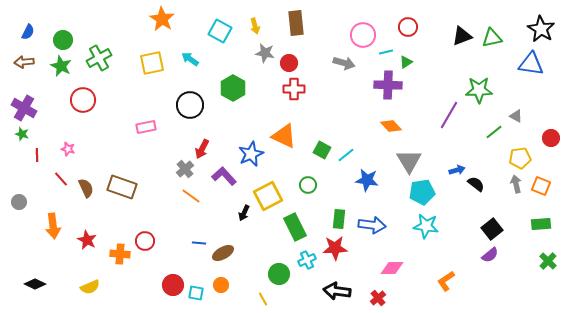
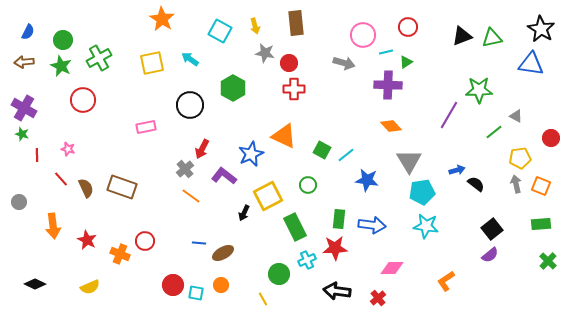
purple L-shape at (224, 176): rotated 10 degrees counterclockwise
orange cross at (120, 254): rotated 18 degrees clockwise
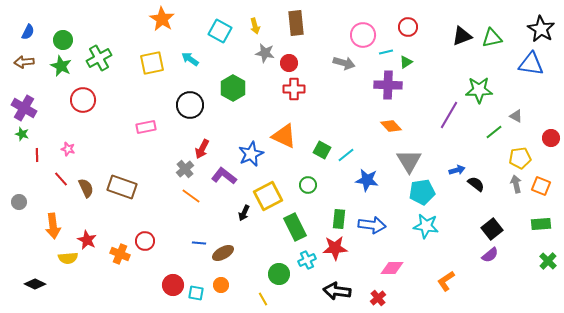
yellow semicircle at (90, 287): moved 22 px left, 29 px up; rotated 18 degrees clockwise
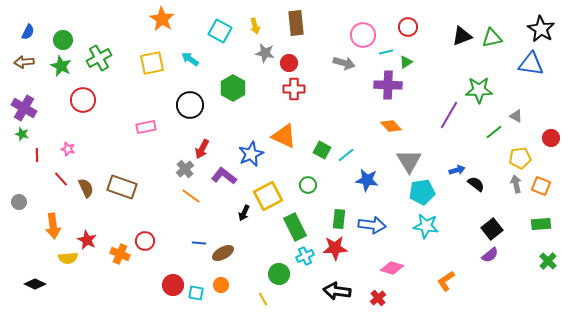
cyan cross at (307, 260): moved 2 px left, 4 px up
pink diamond at (392, 268): rotated 15 degrees clockwise
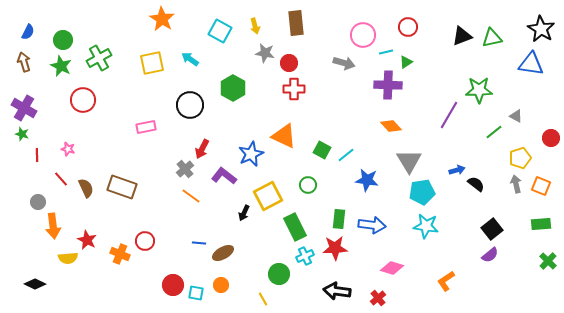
brown arrow at (24, 62): rotated 78 degrees clockwise
yellow pentagon at (520, 158): rotated 10 degrees counterclockwise
gray circle at (19, 202): moved 19 px right
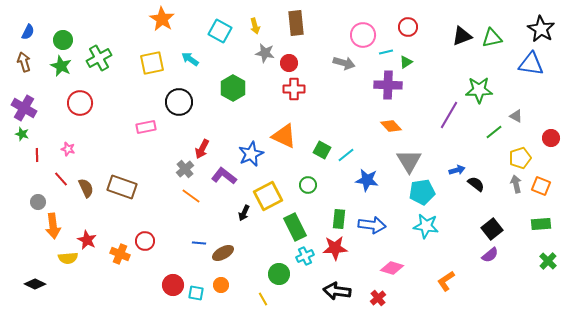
red circle at (83, 100): moved 3 px left, 3 px down
black circle at (190, 105): moved 11 px left, 3 px up
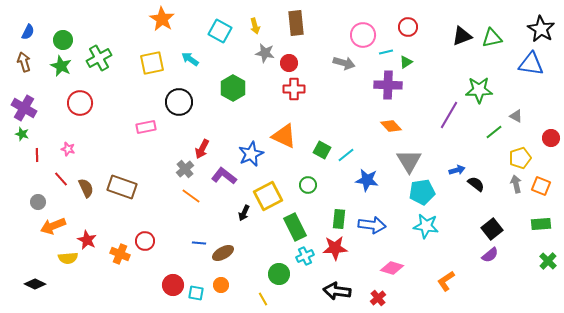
orange arrow at (53, 226): rotated 75 degrees clockwise
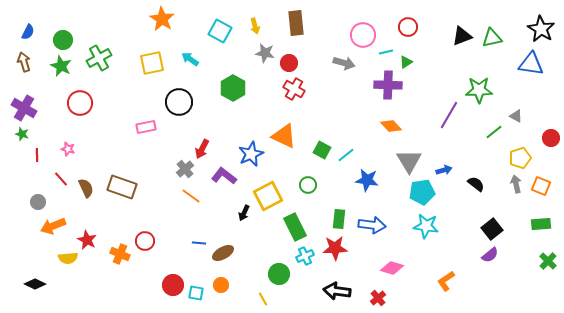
red cross at (294, 89): rotated 30 degrees clockwise
blue arrow at (457, 170): moved 13 px left
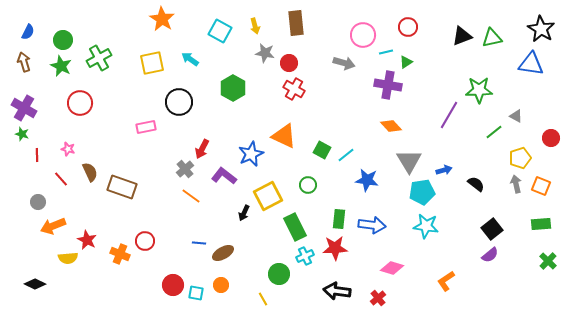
purple cross at (388, 85): rotated 8 degrees clockwise
brown semicircle at (86, 188): moved 4 px right, 16 px up
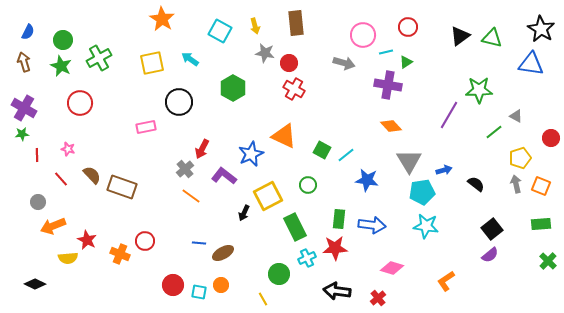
black triangle at (462, 36): moved 2 px left; rotated 15 degrees counterclockwise
green triangle at (492, 38): rotated 25 degrees clockwise
green star at (22, 134): rotated 24 degrees counterclockwise
brown semicircle at (90, 172): moved 2 px right, 3 px down; rotated 18 degrees counterclockwise
cyan cross at (305, 256): moved 2 px right, 2 px down
cyan square at (196, 293): moved 3 px right, 1 px up
